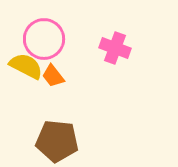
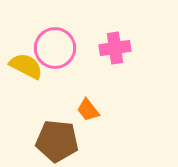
pink circle: moved 11 px right, 9 px down
pink cross: rotated 28 degrees counterclockwise
orange trapezoid: moved 35 px right, 34 px down
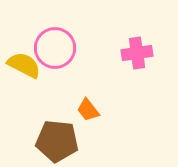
pink cross: moved 22 px right, 5 px down
yellow semicircle: moved 2 px left, 1 px up
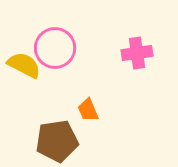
orange trapezoid: rotated 15 degrees clockwise
brown pentagon: rotated 15 degrees counterclockwise
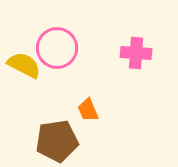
pink circle: moved 2 px right
pink cross: moved 1 px left; rotated 12 degrees clockwise
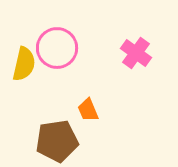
pink cross: rotated 32 degrees clockwise
yellow semicircle: moved 1 px up; rotated 76 degrees clockwise
